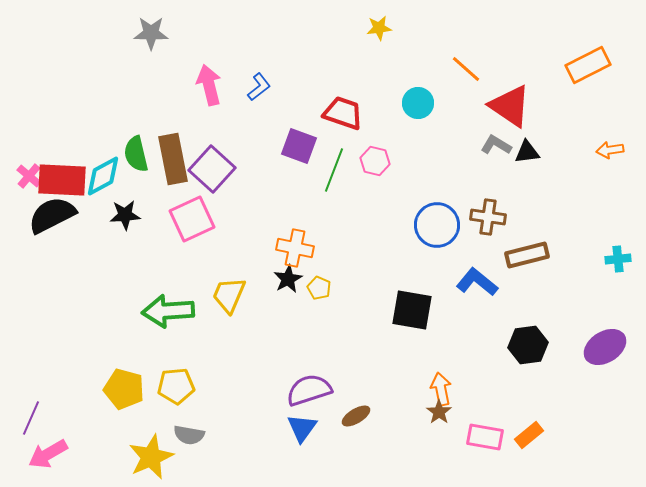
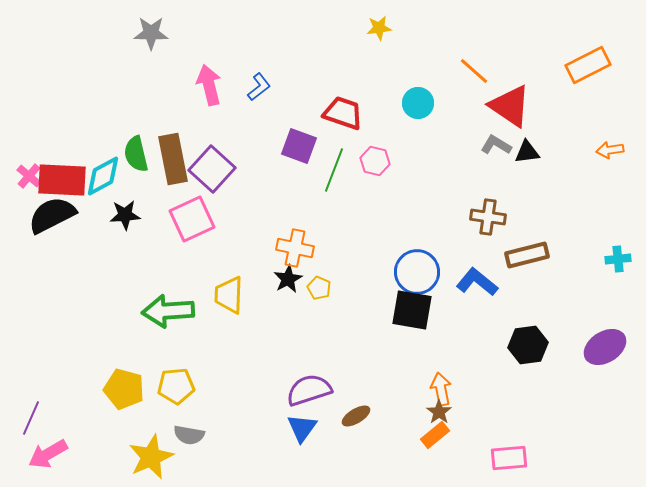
orange line at (466, 69): moved 8 px right, 2 px down
blue circle at (437, 225): moved 20 px left, 47 px down
yellow trapezoid at (229, 295): rotated 21 degrees counterclockwise
orange rectangle at (529, 435): moved 94 px left
pink rectangle at (485, 437): moved 24 px right, 21 px down; rotated 15 degrees counterclockwise
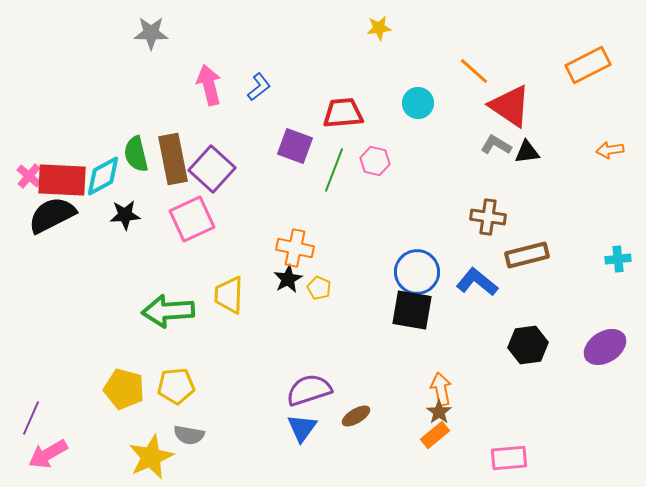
red trapezoid at (343, 113): rotated 24 degrees counterclockwise
purple square at (299, 146): moved 4 px left
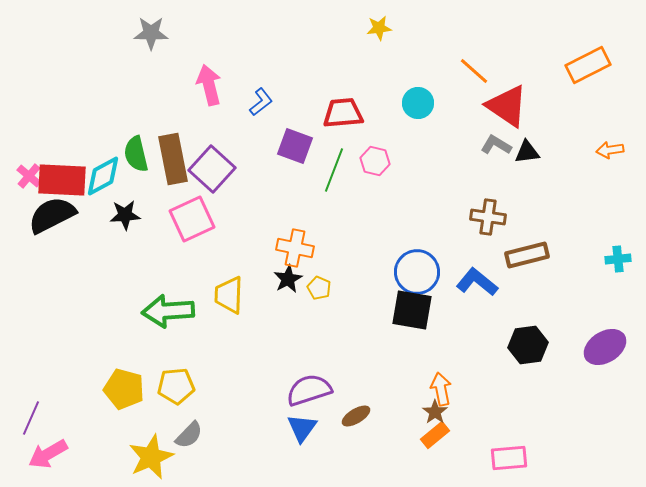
blue L-shape at (259, 87): moved 2 px right, 15 px down
red triangle at (510, 106): moved 3 px left
brown star at (439, 412): moved 4 px left
gray semicircle at (189, 435): rotated 56 degrees counterclockwise
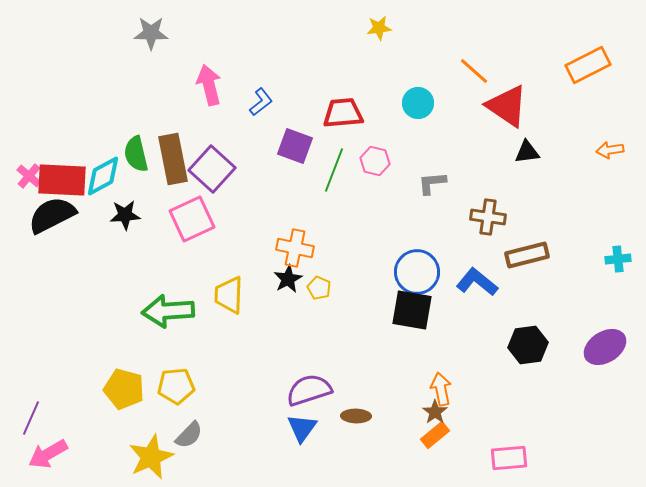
gray L-shape at (496, 145): moved 64 px left, 38 px down; rotated 36 degrees counterclockwise
brown ellipse at (356, 416): rotated 32 degrees clockwise
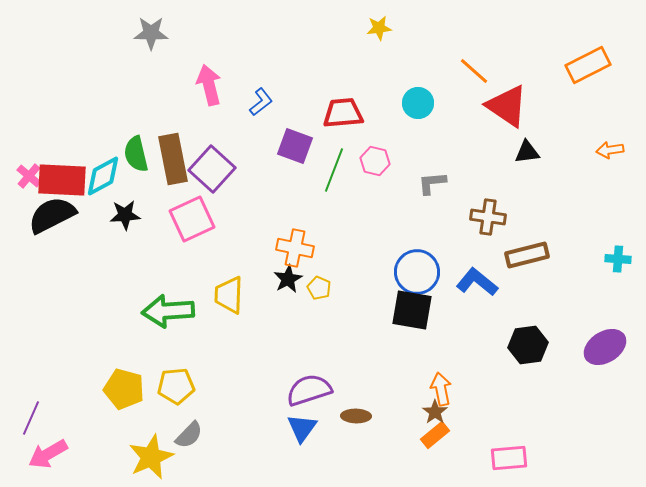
cyan cross at (618, 259): rotated 10 degrees clockwise
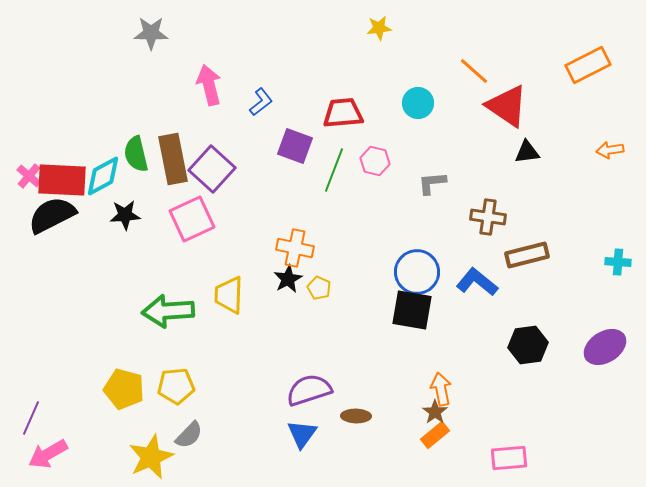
cyan cross at (618, 259): moved 3 px down
blue triangle at (302, 428): moved 6 px down
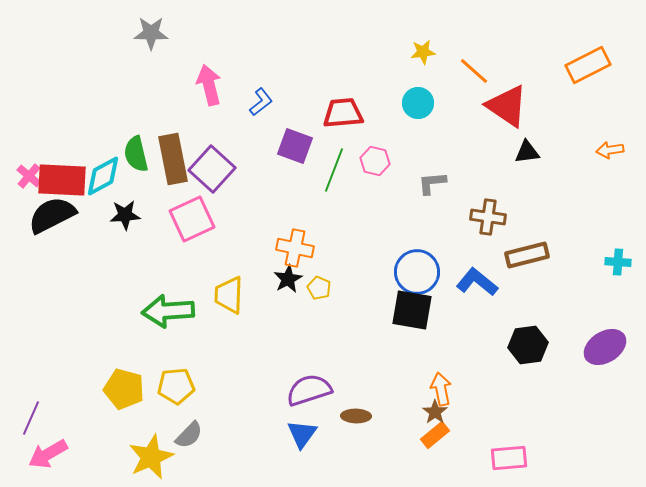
yellow star at (379, 28): moved 44 px right, 24 px down
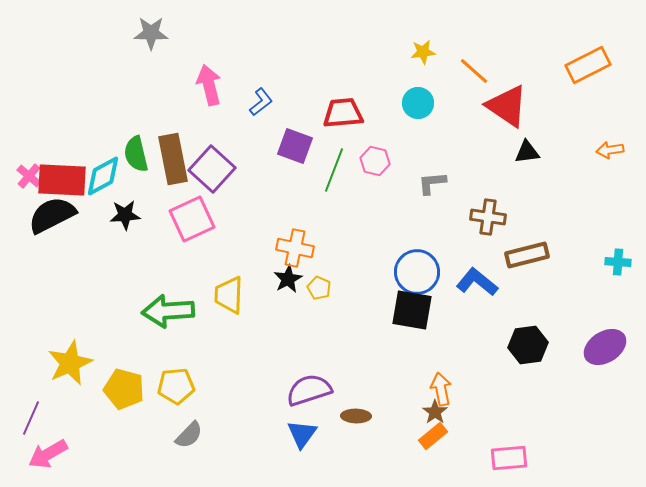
orange rectangle at (435, 435): moved 2 px left, 1 px down
yellow star at (151, 457): moved 81 px left, 94 px up
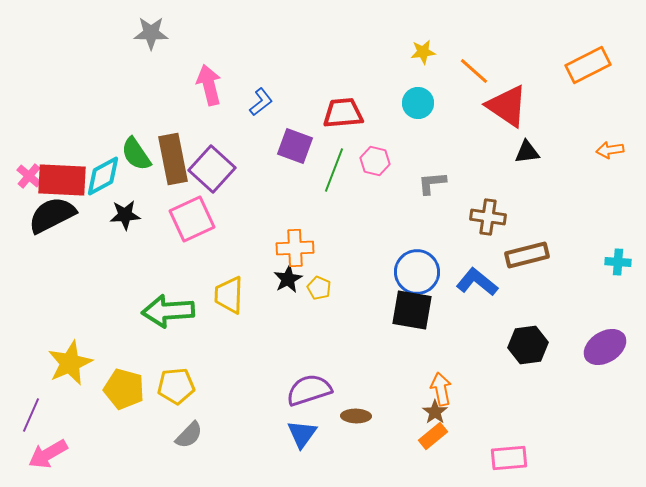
green semicircle at (136, 154): rotated 21 degrees counterclockwise
orange cross at (295, 248): rotated 15 degrees counterclockwise
purple line at (31, 418): moved 3 px up
